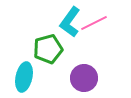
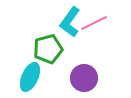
cyan ellipse: moved 6 px right; rotated 12 degrees clockwise
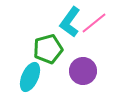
pink line: rotated 12 degrees counterclockwise
purple circle: moved 1 px left, 7 px up
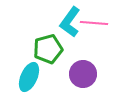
pink line: rotated 44 degrees clockwise
purple circle: moved 3 px down
cyan ellipse: moved 1 px left
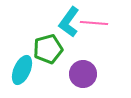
cyan L-shape: moved 1 px left
cyan ellipse: moved 7 px left, 7 px up
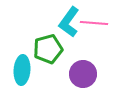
cyan ellipse: rotated 20 degrees counterclockwise
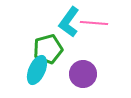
cyan ellipse: moved 15 px right; rotated 20 degrees clockwise
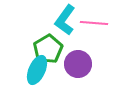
cyan L-shape: moved 4 px left, 2 px up
green pentagon: rotated 16 degrees counterclockwise
purple circle: moved 5 px left, 10 px up
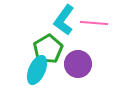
cyan L-shape: moved 1 px left
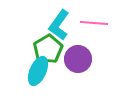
cyan L-shape: moved 5 px left, 5 px down
purple circle: moved 5 px up
cyan ellipse: moved 1 px right, 1 px down
